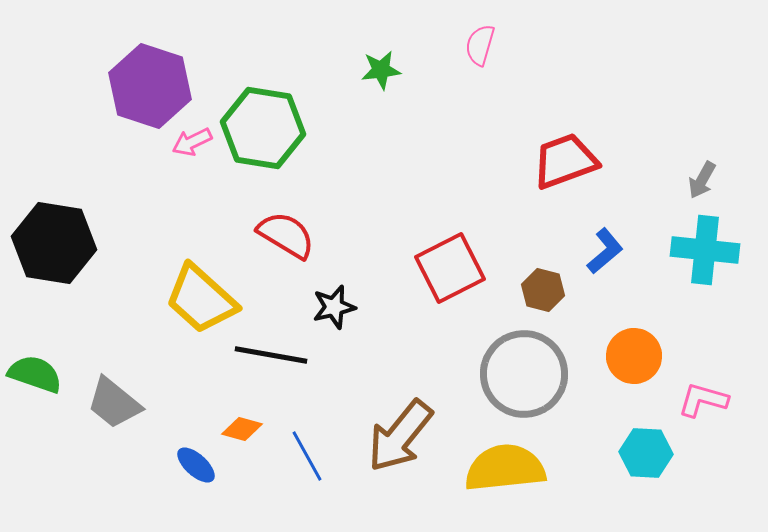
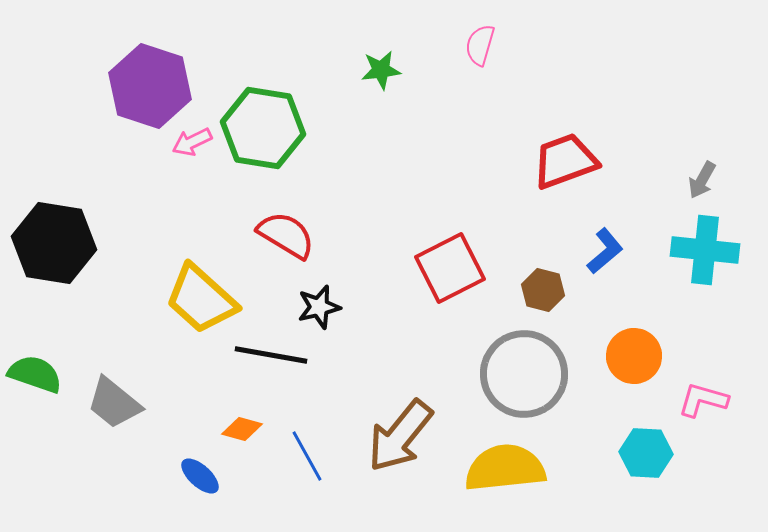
black star: moved 15 px left
blue ellipse: moved 4 px right, 11 px down
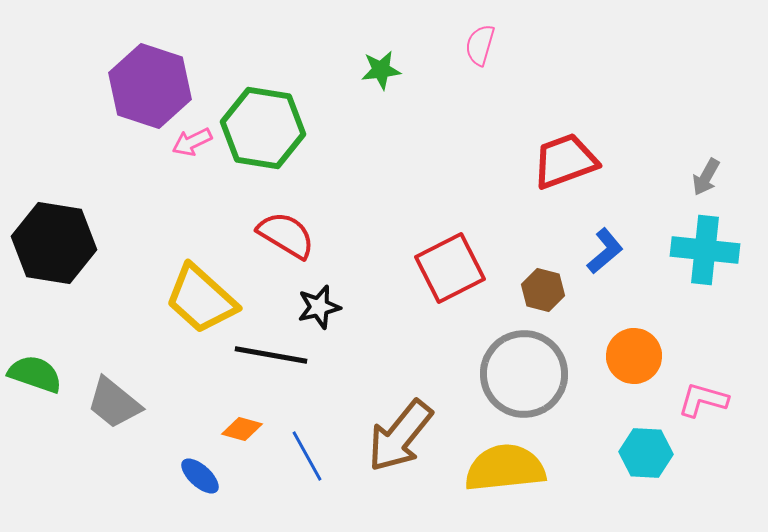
gray arrow: moved 4 px right, 3 px up
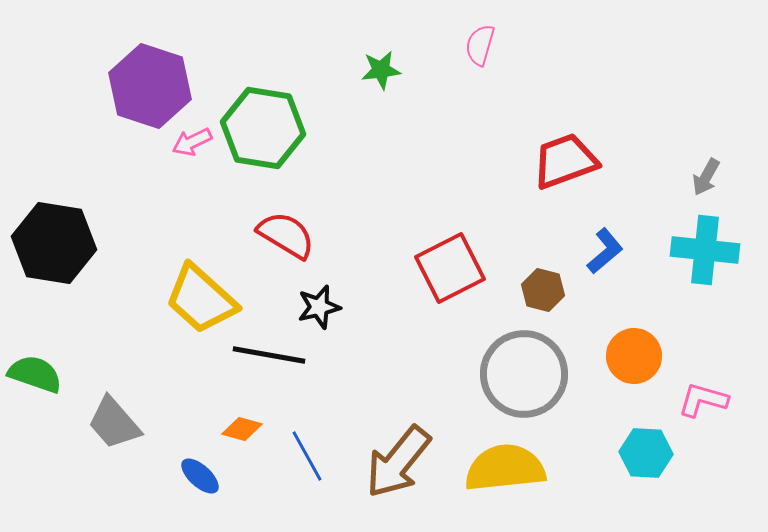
black line: moved 2 px left
gray trapezoid: moved 20 px down; rotated 10 degrees clockwise
brown arrow: moved 2 px left, 26 px down
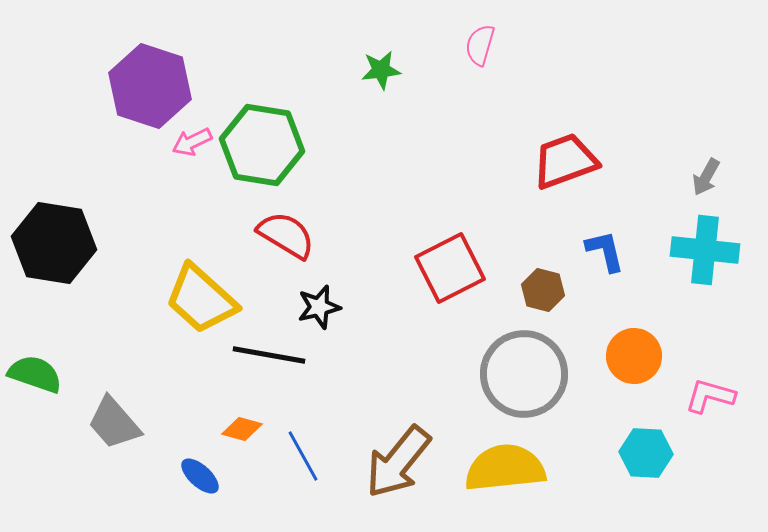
green hexagon: moved 1 px left, 17 px down
blue L-shape: rotated 63 degrees counterclockwise
pink L-shape: moved 7 px right, 4 px up
blue line: moved 4 px left
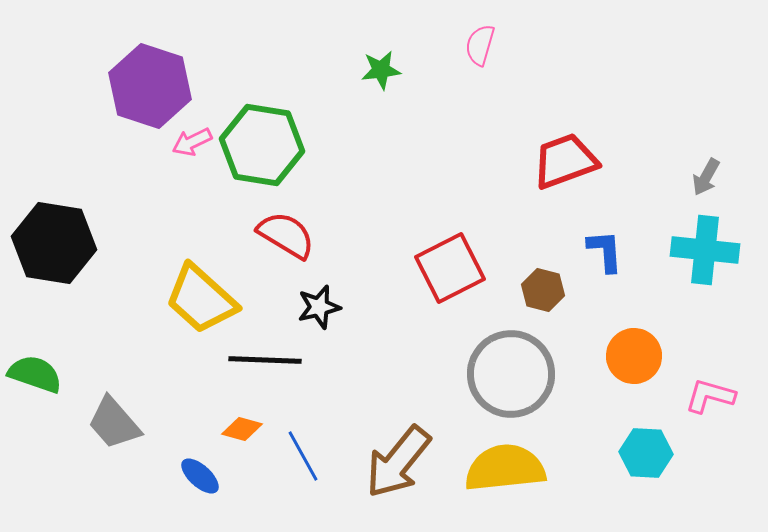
blue L-shape: rotated 9 degrees clockwise
black line: moved 4 px left, 5 px down; rotated 8 degrees counterclockwise
gray circle: moved 13 px left
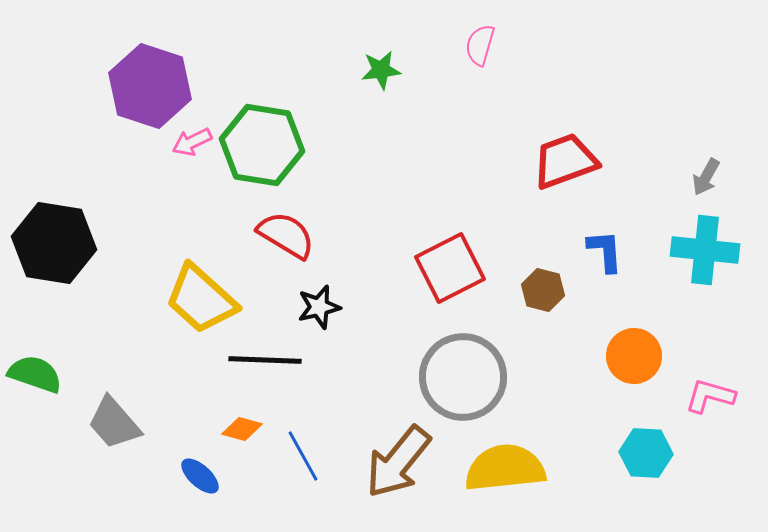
gray circle: moved 48 px left, 3 px down
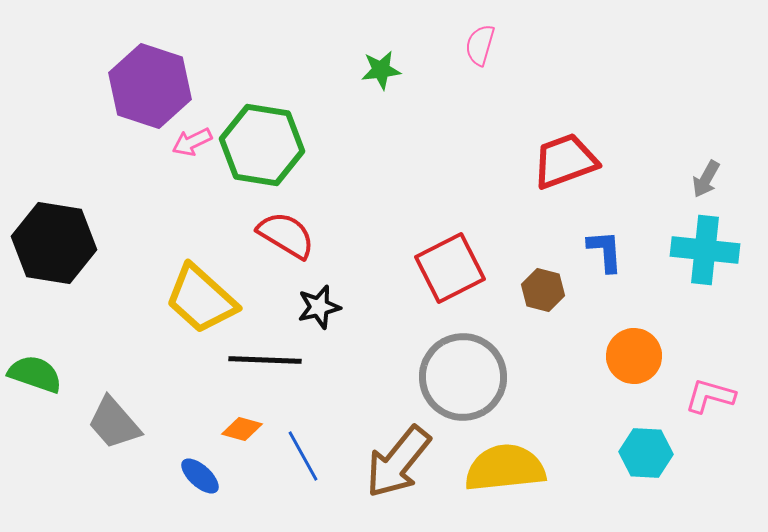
gray arrow: moved 2 px down
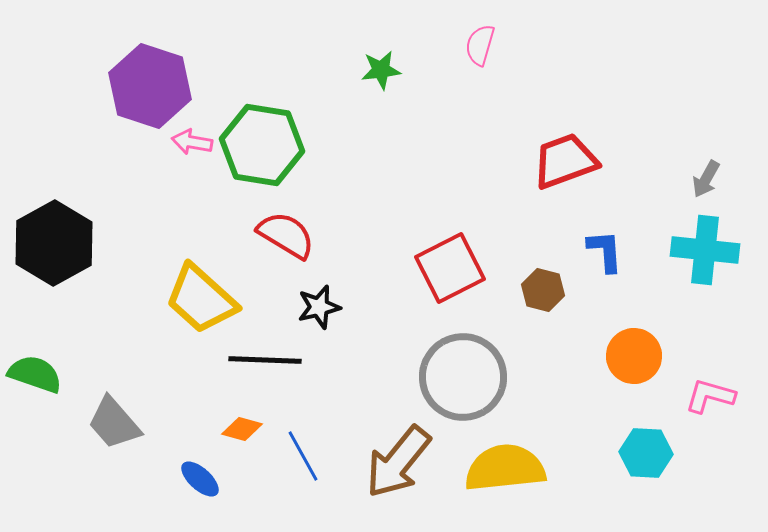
pink arrow: rotated 36 degrees clockwise
black hexagon: rotated 22 degrees clockwise
blue ellipse: moved 3 px down
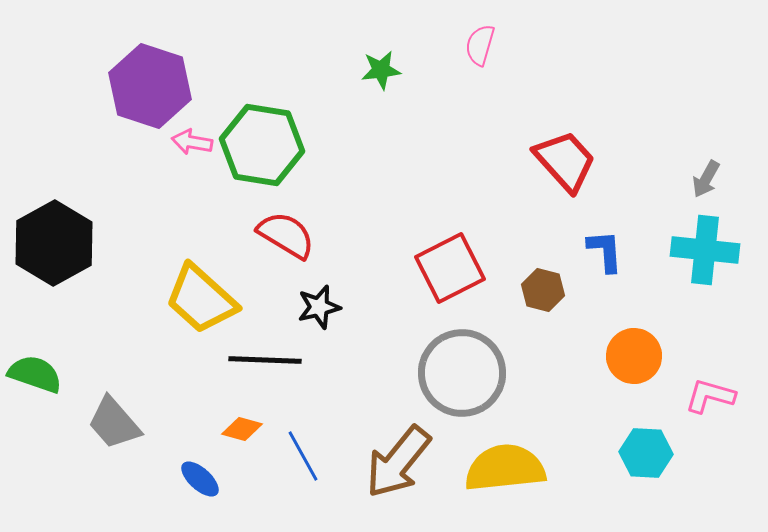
red trapezoid: rotated 68 degrees clockwise
gray circle: moved 1 px left, 4 px up
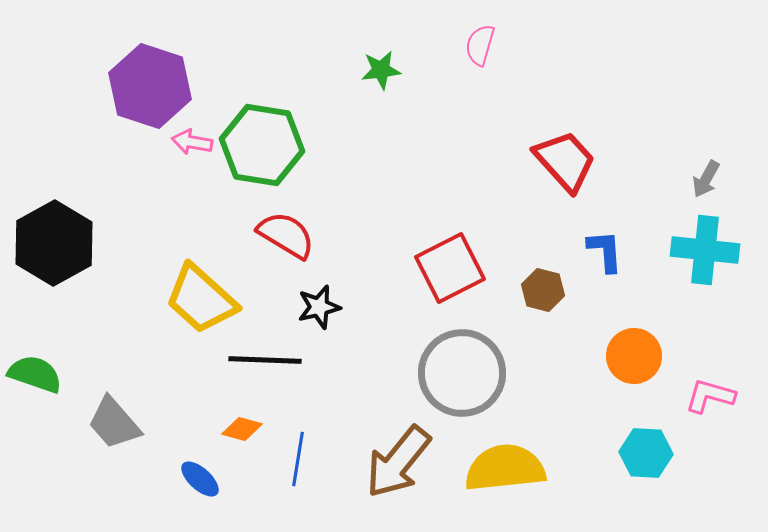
blue line: moved 5 px left, 3 px down; rotated 38 degrees clockwise
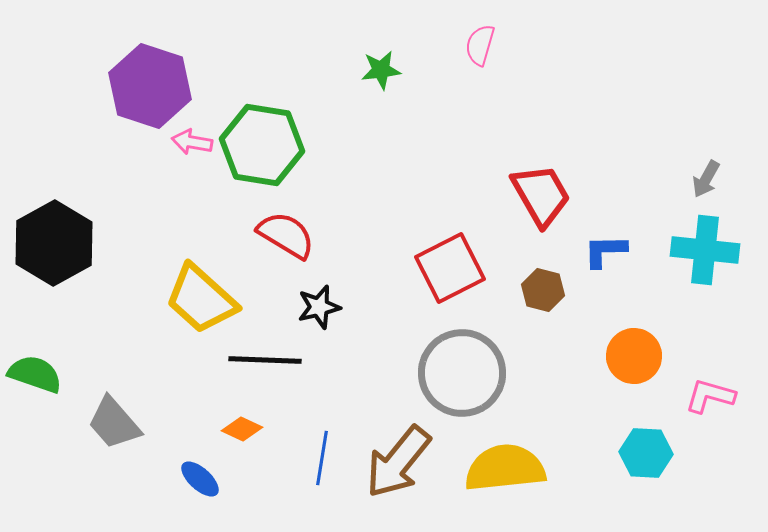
red trapezoid: moved 24 px left, 34 px down; rotated 12 degrees clockwise
blue L-shape: rotated 87 degrees counterclockwise
orange diamond: rotated 9 degrees clockwise
blue line: moved 24 px right, 1 px up
